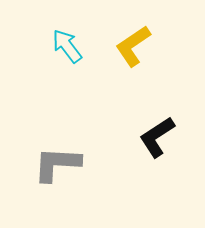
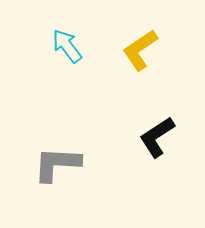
yellow L-shape: moved 7 px right, 4 px down
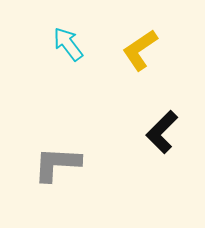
cyan arrow: moved 1 px right, 2 px up
black L-shape: moved 5 px right, 5 px up; rotated 12 degrees counterclockwise
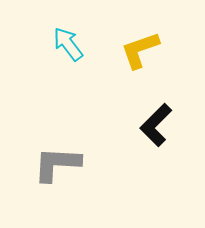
yellow L-shape: rotated 15 degrees clockwise
black L-shape: moved 6 px left, 7 px up
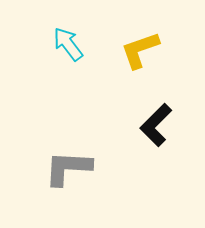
gray L-shape: moved 11 px right, 4 px down
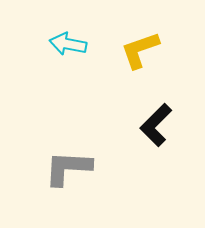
cyan arrow: rotated 42 degrees counterclockwise
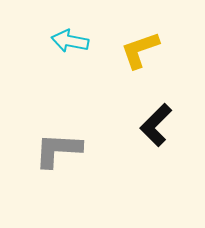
cyan arrow: moved 2 px right, 3 px up
gray L-shape: moved 10 px left, 18 px up
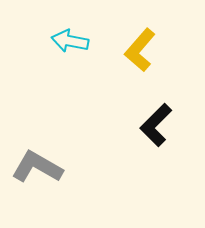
yellow L-shape: rotated 30 degrees counterclockwise
gray L-shape: moved 21 px left, 17 px down; rotated 27 degrees clockwise
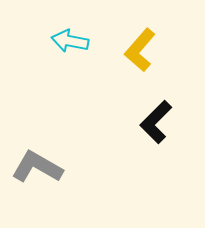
black L-shape: moved 3 px up
